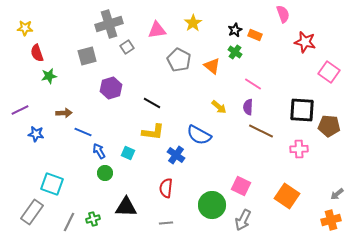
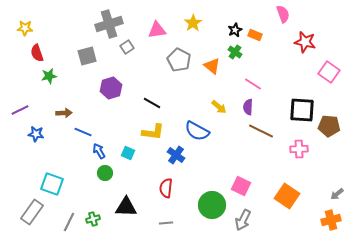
blue semicircle at (199, 135): moved 2 px left, 4 px up
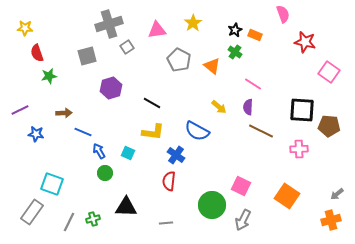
red semicircle at (166, 188): moved 3 px right, 7 px up
